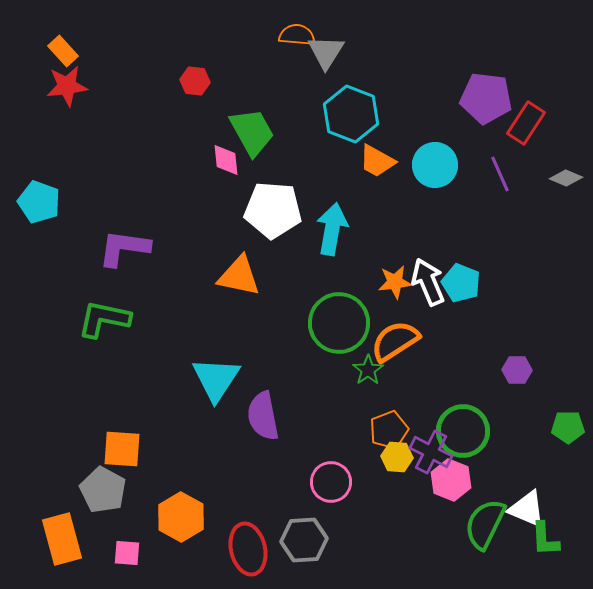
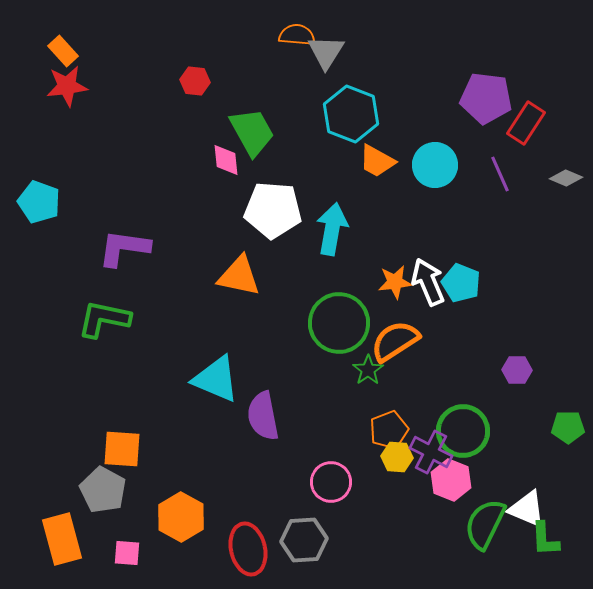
cyan triangle at (216, 379): rotated 40 degrees counterclockwise
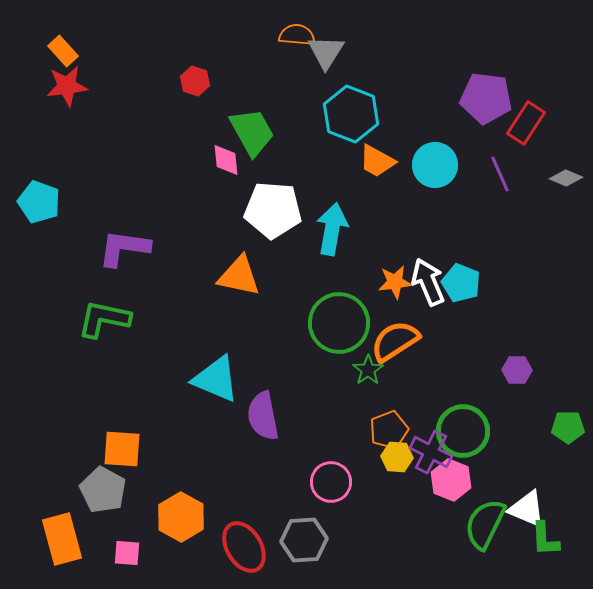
red hexagon at (195, 81): rotated 12 degrees clockwise
red ellipse at (248, 549): moved 4 px left, 2 px up; rotated 18 degrees counterclockwise
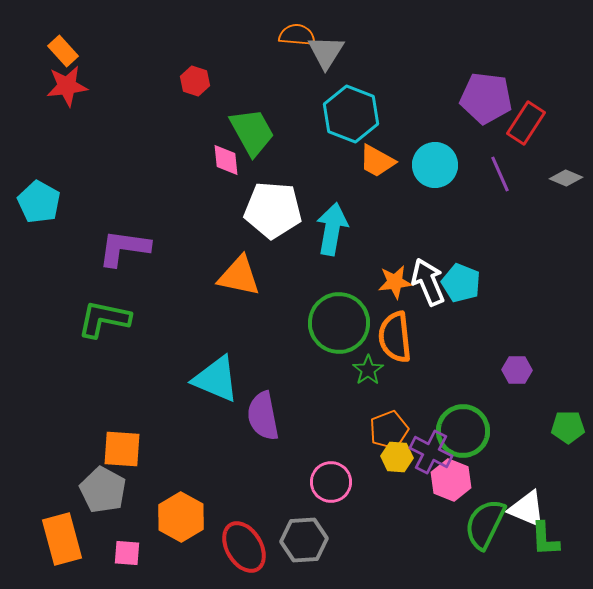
cyan pentagon at (39, 202): rotated 9 degrees clockwise
orange semicircle at (395, 341): moved 4 px up; rotated 63 degrees counterclockwise
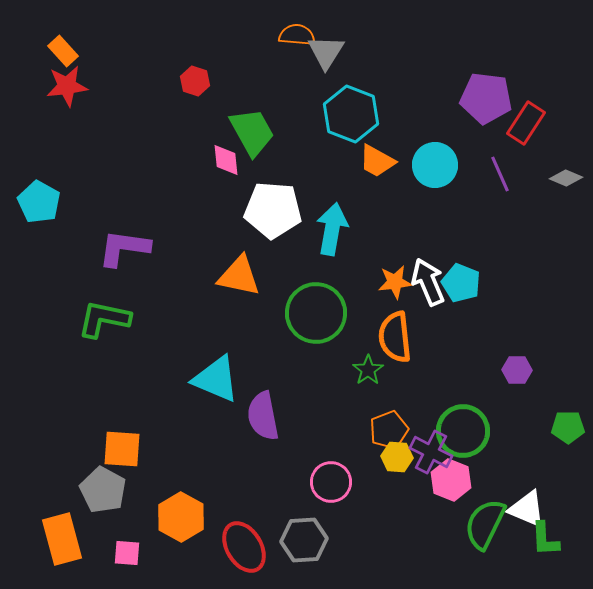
green circle at (339, 323): moved 23 px left, 10 px up
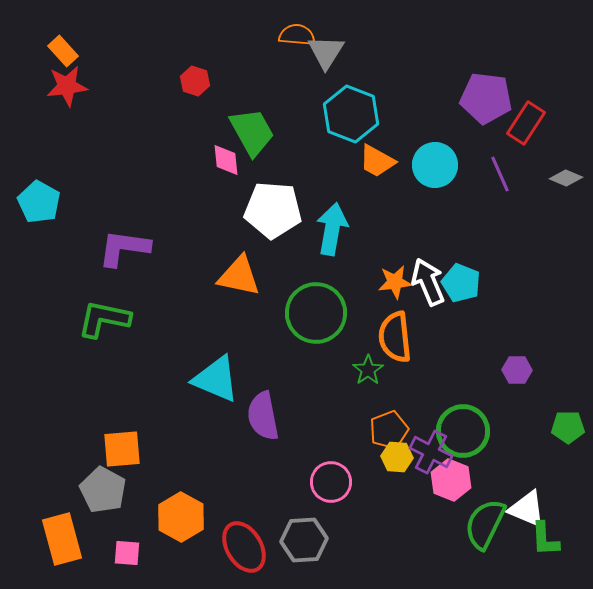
orange square at (122, 449): rotated 9 degrees counterclockwise
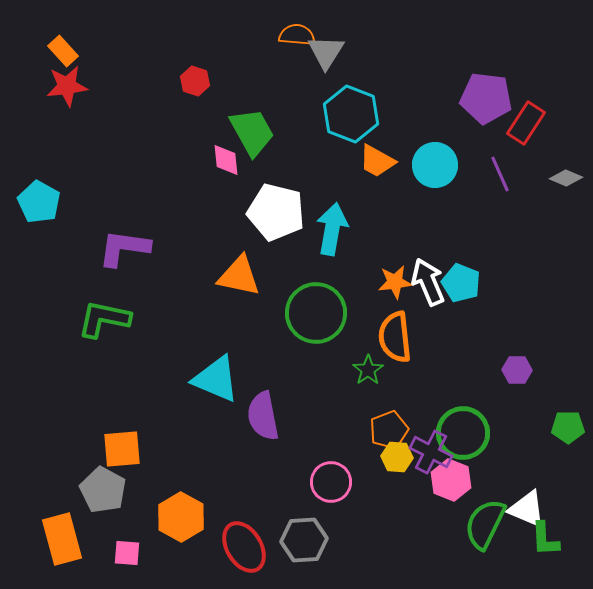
white pentagon at (273, 210): moved 3 px right, 2 px down; rotated 10 degrees clockwise
green circle at (463, 431): moved 2 px down
